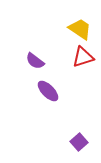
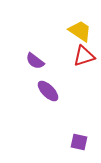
yellow trapezoid: moved 2 px down
red triangle: moved 1 px right, 1 px up
purple square: rotated 36 degrees counterclockwise
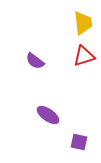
yellow trapezoid: moved 3 px right, 8 px up; rotated 50 degrees clockwise
purple ellipse: moved 24 px down; rotated 10 degrees counterclockwise
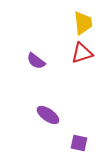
red triangle: moved 2 px left, 3 px up
purple semicircle: moved 1 px right
purple square: moved 1 px down
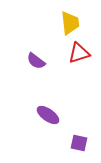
yellow trapezoid: moved 13 px left
red triangle: moved 3 px left
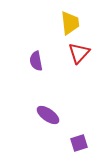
red triangle: rotated 30 degrees counterclockwise
purple semicircle: rotated 42 degrees clockwise
purple square: rotated 30 degrees counterclockwise
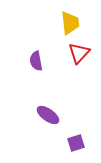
purple square: moved 3 px left
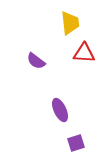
red triangle: moved 5 px right; rotated 50 degrees clockwise
purple semicircle: rotated 42 degrees counterclockwise
purple ellipse: moved 12 px right, 5 px up; rotated 30 degrees clockwise
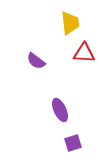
purple square: moved 3 px left
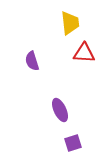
purple semicircle: moved 4 px left; rotated 36 degrees clockwise
